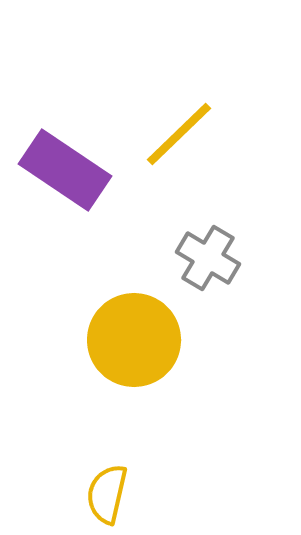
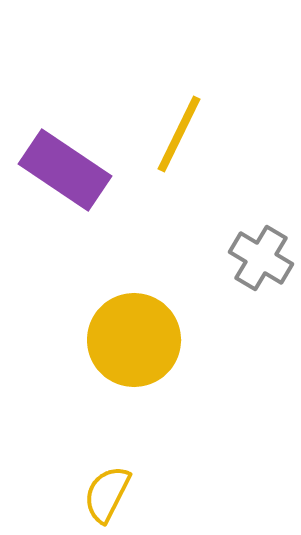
yellow line: rotated 20 degrees counterclockwise
gray cross: moved 53 px right
yellow semicircle: rotated 14 degrees clockwise
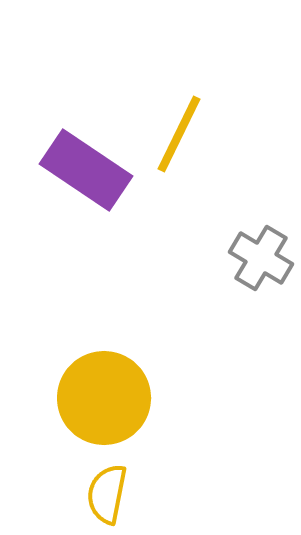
purple rectangle: moved 21 px right
yellow circle: moved 30 px left, 58 px down
yellow semicircle: rotated 16 degrees counterclockwise
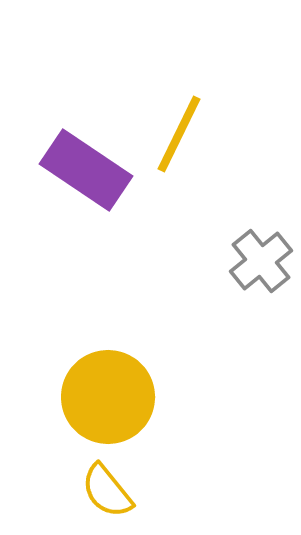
gray cross: moved 3 px down; rotated 20 degrees clockwise
yellow circle: moved 4 px right, 1 px up
yellow semicircle: moved 3 px up; rotated 50 degrees counterclockwise
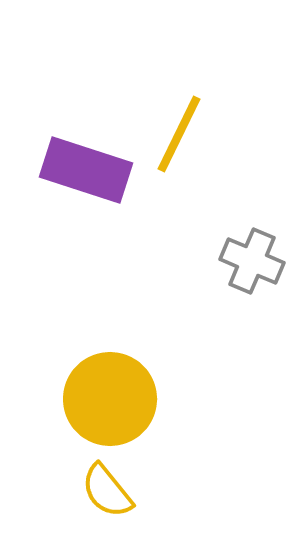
purple rectangle: rotated 16 degrees counterclockwise
gray cross: moved 9 px left; rotated 28 degrees counterclockwise
yellow circle: moved 2 px right, 2 px down
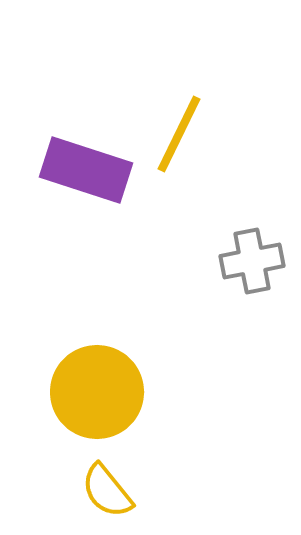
gray cross: rotated 34 degrees counterclockwise
yellow circle: moved 13 px left, 7 px up
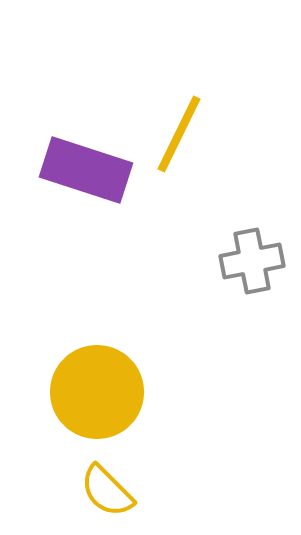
yellow semicircle: rotated 6 degrees counterclockwise
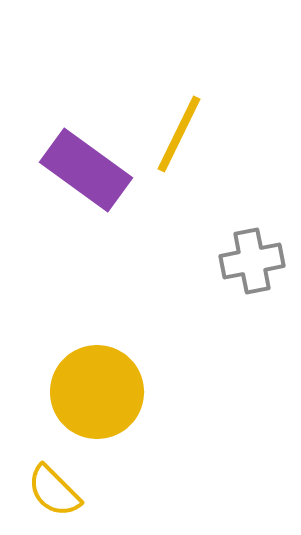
purple rectangle: rotated 18 degrees clockwise
yellow semicircle: moved 53 px left
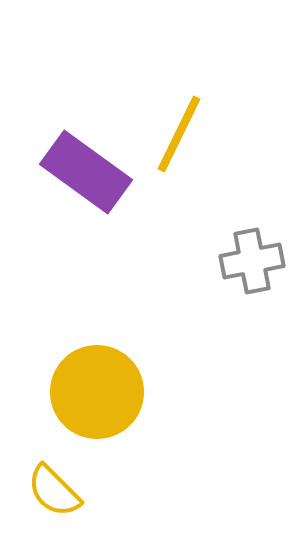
purple rectangle: moved 2 px down
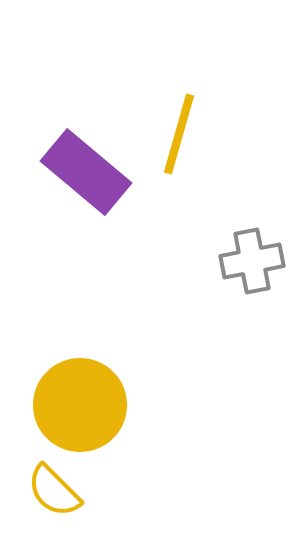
yellow line: rotated 10 degrees counterclockwise
purple rectangle: rotated 4 degrees clockwise
yellow circle: moved 17 px left, 13 px down
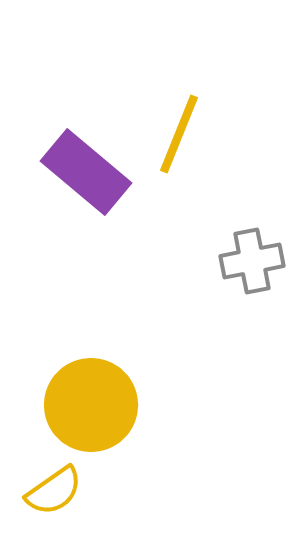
yellow line: rotated 6 degrees clockwise
yellow circle: moved 11 px right
yellow semicircle: rotated 80 degrees counterclockwise
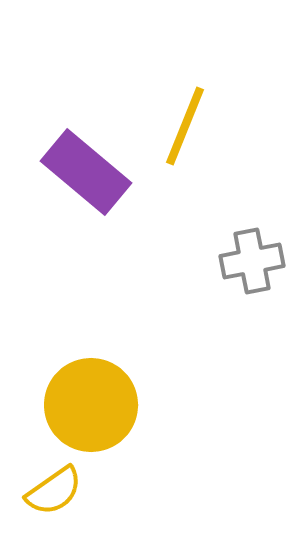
yellow line: moved 6 px right, 8 px up
